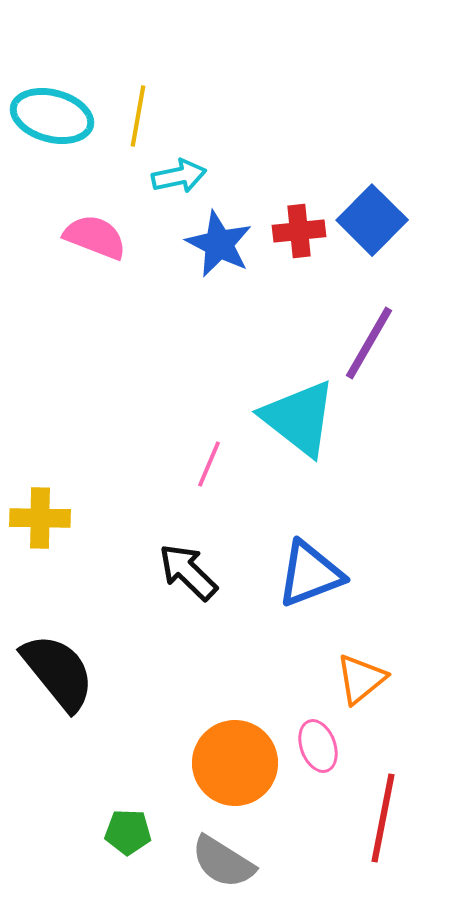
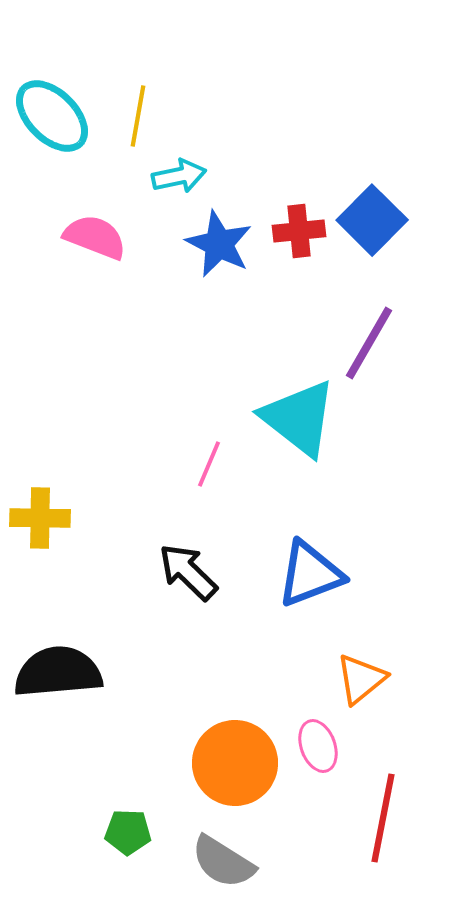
cyan ellipse: rotated 30 degrees clockwise
black semicircle: rotated 56 degrees counterclockwise
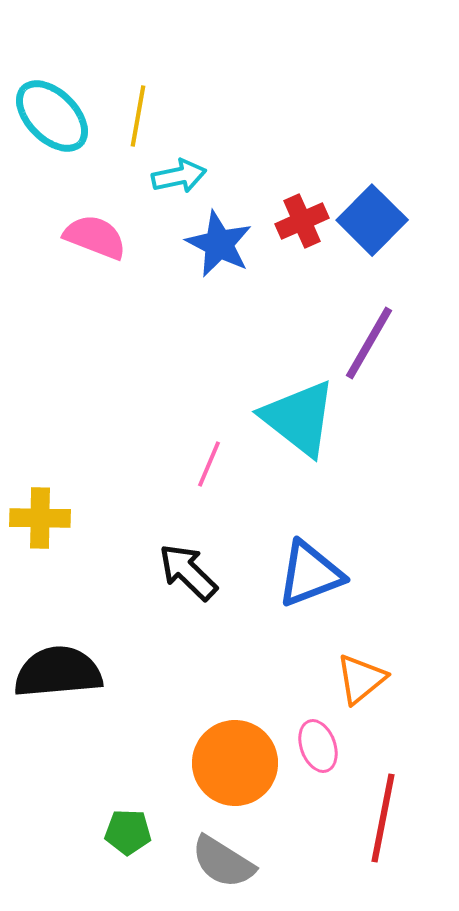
red cross: moved 3 px right, 10 px up; rotated 18 degrees counterclockwise
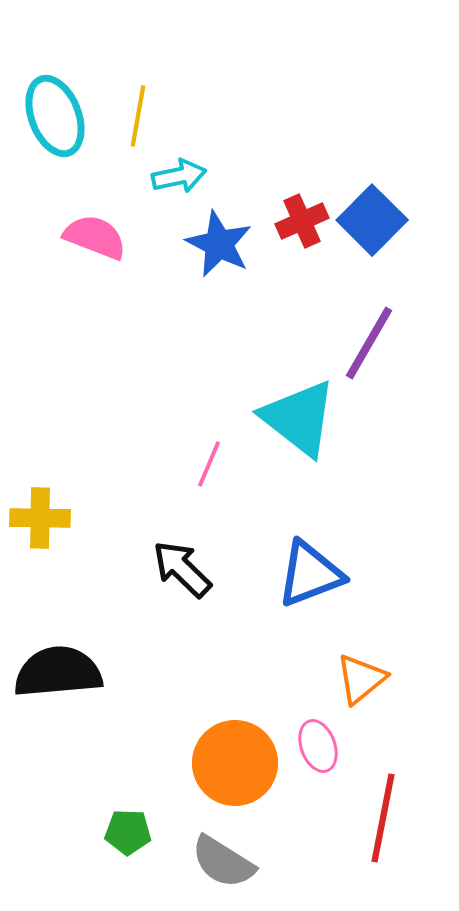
cyan ellipse: moved 3 px right; rotated 24 degrees clockwise
black arrow: moved 6 px left, 3 px up
